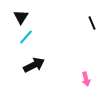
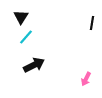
black line: rotated 32 degrees clockwise
pink arrow: rotated 40 degrees clockwise
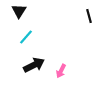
black triangle: moved 2 px left, 6 px up
black line: moved 3 px left, 7 px up; rotated 24 degrees counterclockwise
pink arrow: moved 25 px left, 8 px up
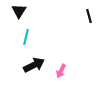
cyan line: rotated 28 degrees counterclockwise
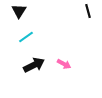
black line: moved 1 px left, 5 px up
cyan line: rotated 42 degrees clockwise
pink arrow: moved 3 px right, 7 px up; rotated 88 degrees counterclockwise
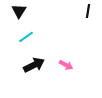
black line: rotated 24 degrees clockwise
pink arrow: moved 2 px right, 1 px down
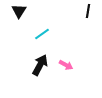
cyan line: moved 16 px right, 3 px up
black arrow: moved 6 px right; rotated 35 degrees counterclockwise
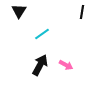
black line: moved 6 px left, 1 px down
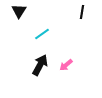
pink arrow: rotated 112 degrees clockwise
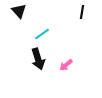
black triangle: rotated 14 degrees counterclockwise
black arrow: moved 2 px left, 6 px up; rotated 135 degrees clockwise
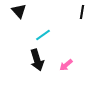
cyan line: moved 1 px right, 1 px down
black arrow: moved 1 px left, 1 px down
